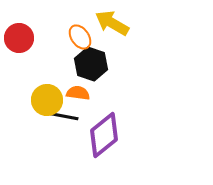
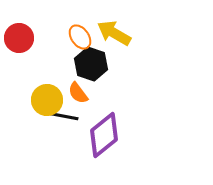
yellow arrow: moved 2 px right, 10 px down
orange semicircle: rotated 135 degrees counterclockwise
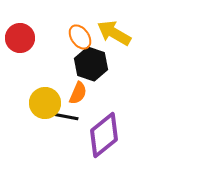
red circle: moved 1 px right
orange semicircle: rotated 120 degrees counterclockwise
yellow circle: moved 2 px left, 3 px down
